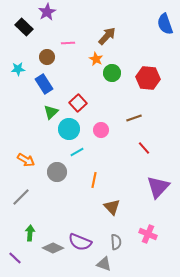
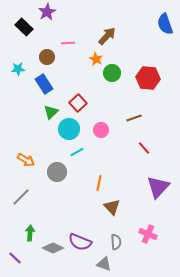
orange line: moved 5 px right, 3 px down
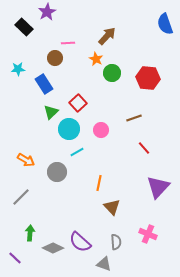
brown circle: moved 8 px right, 1 px down
purple semicircle: rotated 20 degrees clockwise
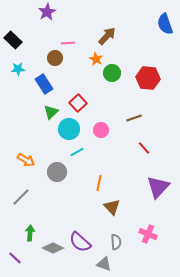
black rectangle: moved 11 px left, 13 px down
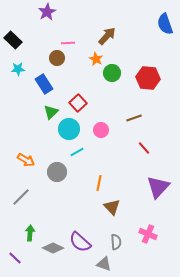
brown circle: moved 2 px right
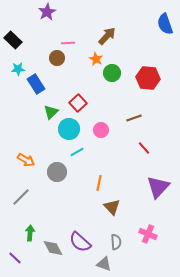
blue rectangle: moved 8 px left
gray diamond: rotated 35 degrees clockwise
